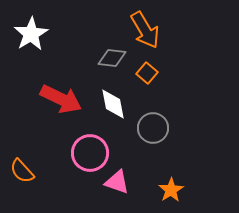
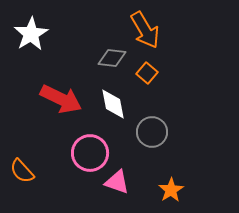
gray circle: moved 1 px left, 4 px down
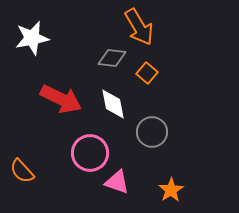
orange arrow: moved 6 px left, 3 px up
white star: moved 1 px right, 4 px down; rotated 20 degrees clockwise
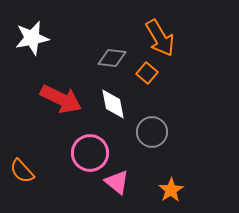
orange arrow: moved 21 px right, 11 px down
pink triangle: rotated 20 degrees clockwise
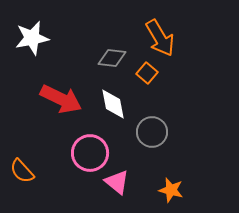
orange star: rotated 25 degrees counterclockwise
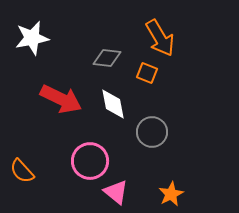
gray diamond: moved 5 px left
orange square: rotated 20 degrees counterclockwise
pink circle: moved 8 px down
pink triangle: moved 1 px left, 10 px down
orange star: moved 4 px down; rotated 30 degrees clockwise
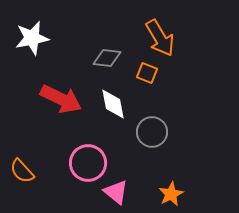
pink circle: moved 2 px left, 2 px down
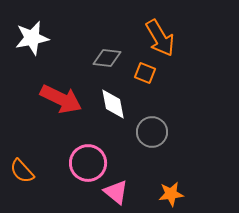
orange square: moved 2 px left
orange star: rotated 20 degrees clockwise
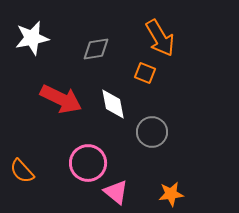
gray diamond: moved 11 px left, 9 px up; rotated 16 degrees counterclockwise
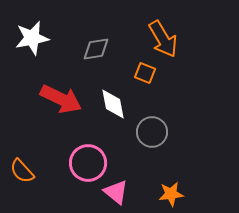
orange arrow: moved 3 px right, 1 px down
